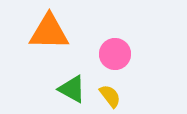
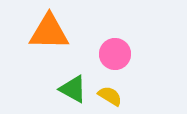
green triangle: moved 1 px right
yellow semicircle: rotated 20 degrees counterclockwise
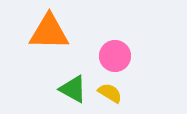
pink circle: moved 2 px down
yellow semicircle: moved 3 px up
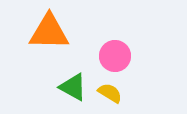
green triangle: moved 2 px up
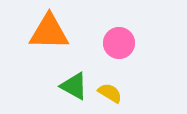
pink circle: moved 4 px right, 13 px up
green triangle: moved 1 px right, 1 px up
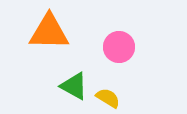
pink circle: moved 4 px down
yellow semicircle: moved 2 px left, 5 px down
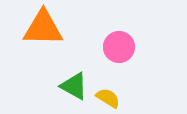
orange triangle: moved 6 px left, 4 px up
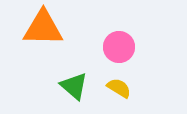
green triangle: rotated 12 degrees clockwise
yellow semicircle: moved 11 px right, 10 px up
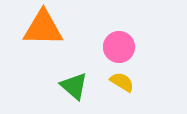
yellow semicircle: moved 3 px right, 6 px up
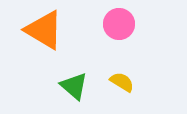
orange triangle: moved 1 px right, 2 px down; rotated 30 degrees clockwise
pink circle: moved 23 px up
